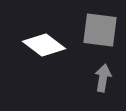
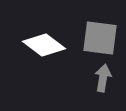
gray square: moved 8 px down
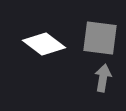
white diamond: moved 1 px up
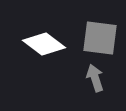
gray arrow: moved 8 px left; rotated 28 degrees counterclockwise
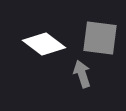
gray arrow: moved 13 px left, 4 px up
